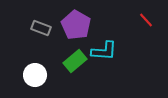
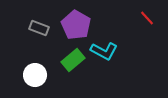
red line: moved 1 px right, 2 px up
gray rectangle: moved 2 px left
cyan L-shape: rotated 24 degrees clockwise
green rectangle: moved 2 px left, 1 px up
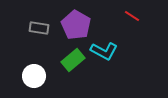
red line: moved 15 px left, 2 px up; rotated 14 degrees counterclockwise
gray rectangle: rotated 12 degrees counterclockwise
white circle: moved 1 px left, 1 px down
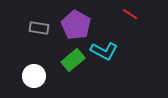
red line: moved 2 px left, 2 px up
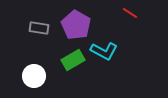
red line: moved 1 px up
green rectangle: rotated 10 degrees clockwise
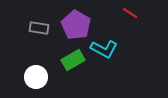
cyan L-shape: moved 2 px up
white circle: moved 2 px right, 1 px down
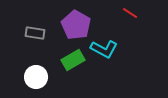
gray rectangle: moved 4 px left, 5 px down
